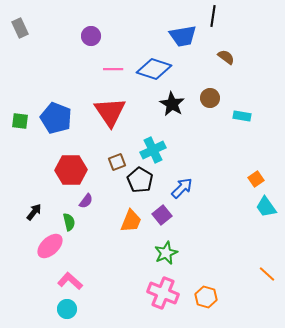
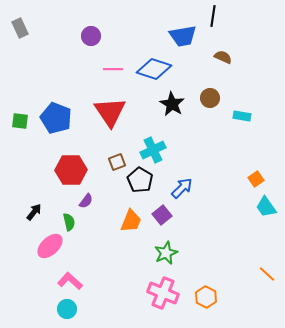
brown semicircle: moved 3 px left; rotated 12 degrees counterclockwise
orange hexagon: rotated 10 degrees clockwise
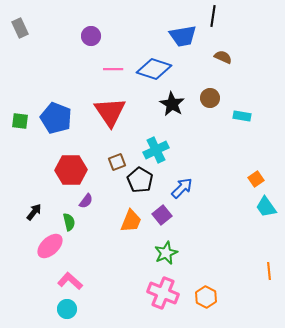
cyan cross: moved 3 px right
orange line: moved 2 px right, 3 px up; rotated 42 degrees clockwise
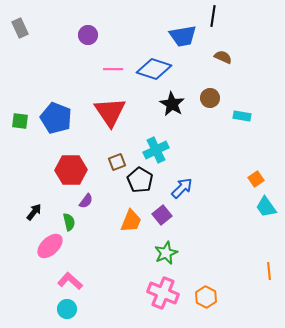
purple circle: moved 3 px left, 1 px up
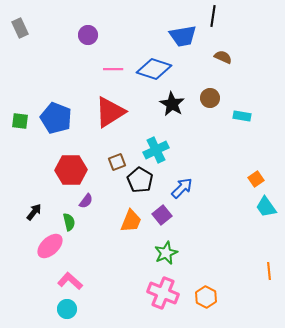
red triangle: rotated 32 degrees clockwise
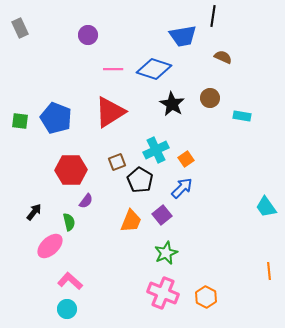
orange square: moved 70 px left, 20 px up
